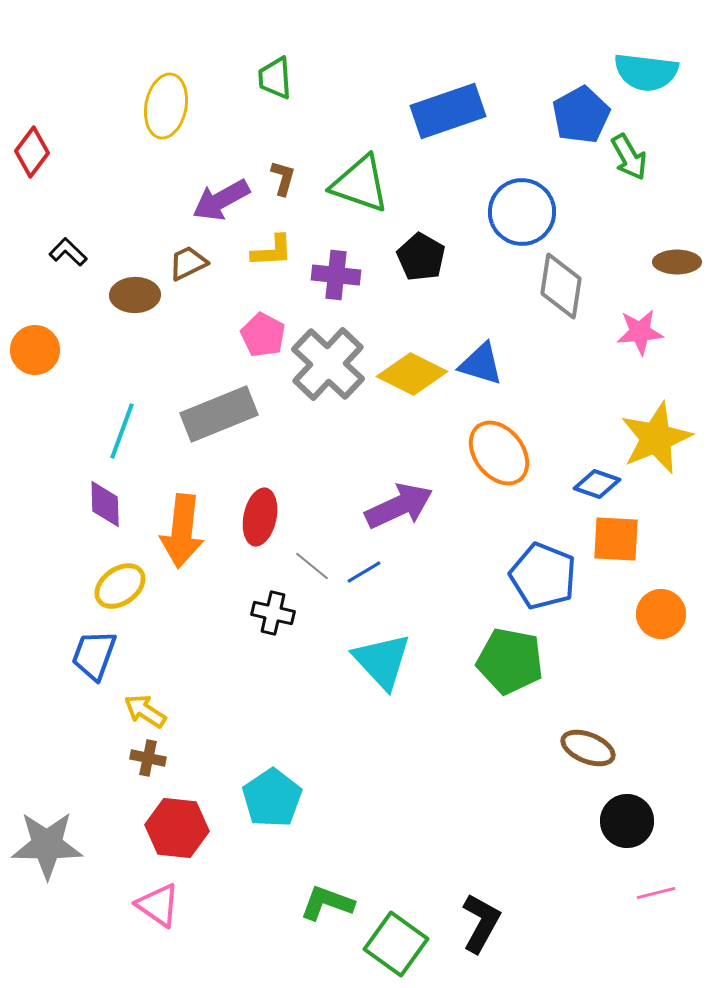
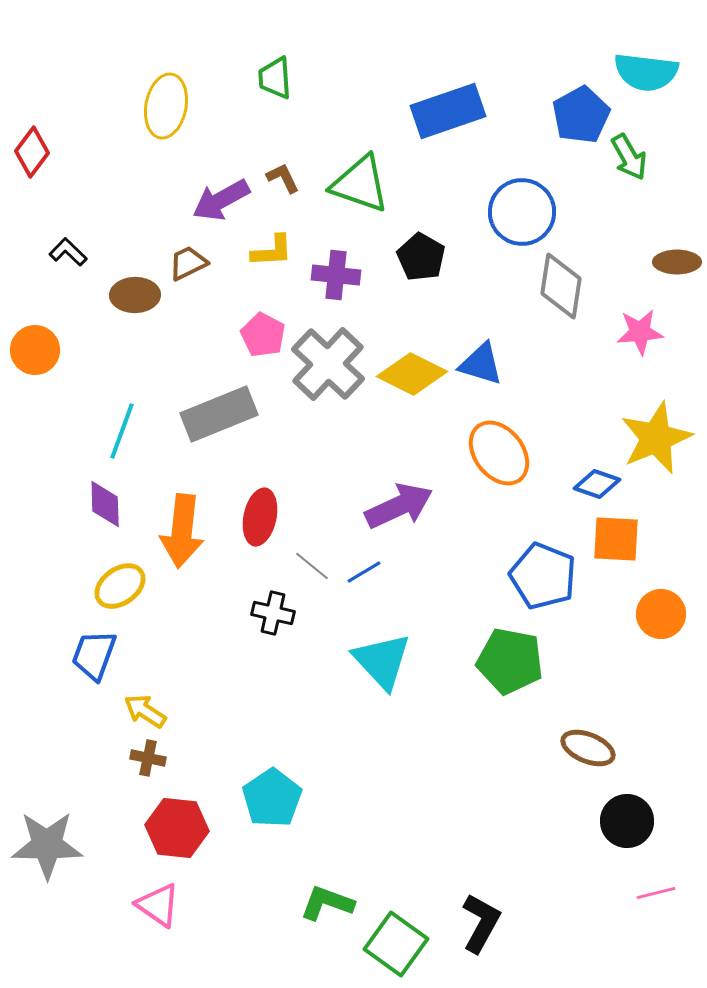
brown L-shape at (283, 178): rotated 42 degrees counterclockwise
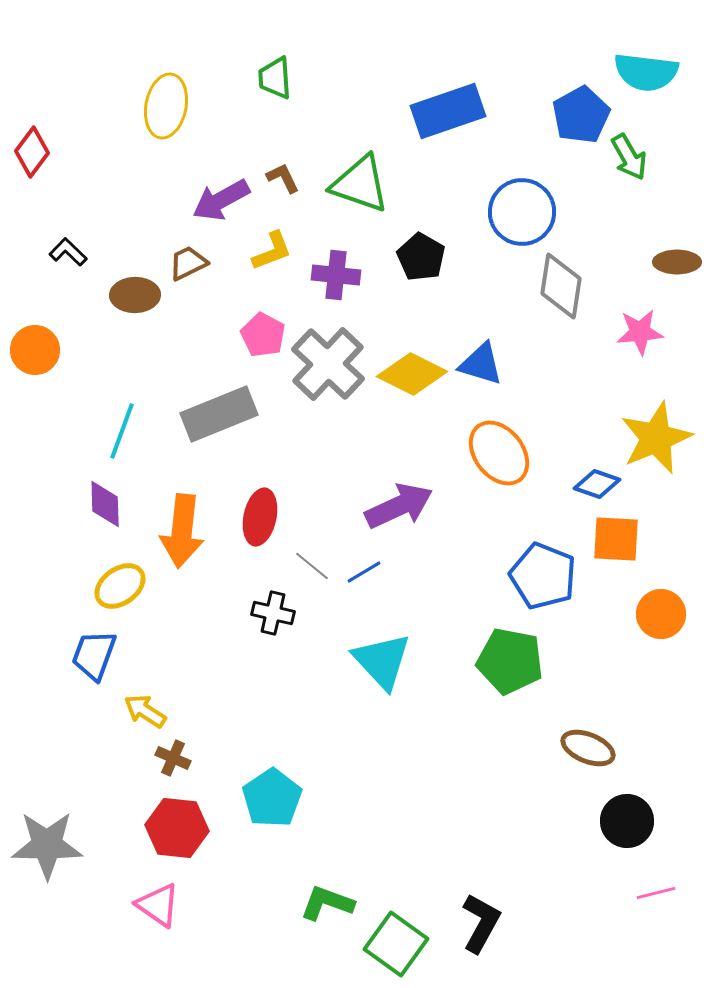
yellow L-shape at (272, 251): rotated 18 degrees counterclockwise
brown cross at (148, 758): moved 25 px right; rotated 12 degrees clockwise
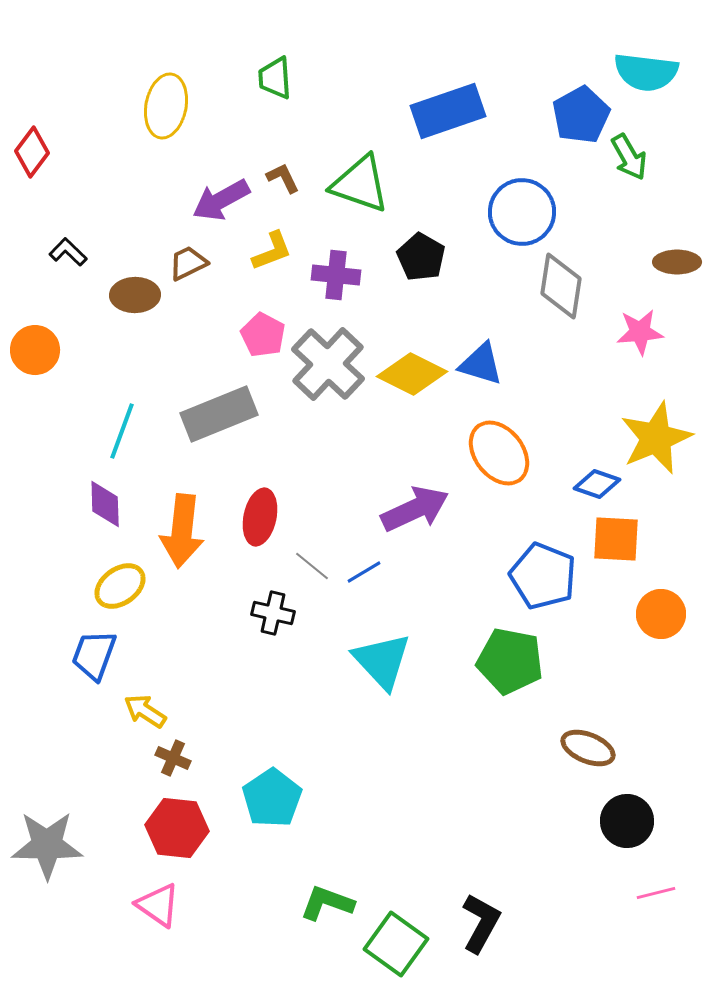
purple arrow at (399, 506): moved 16 px right, 3 px down
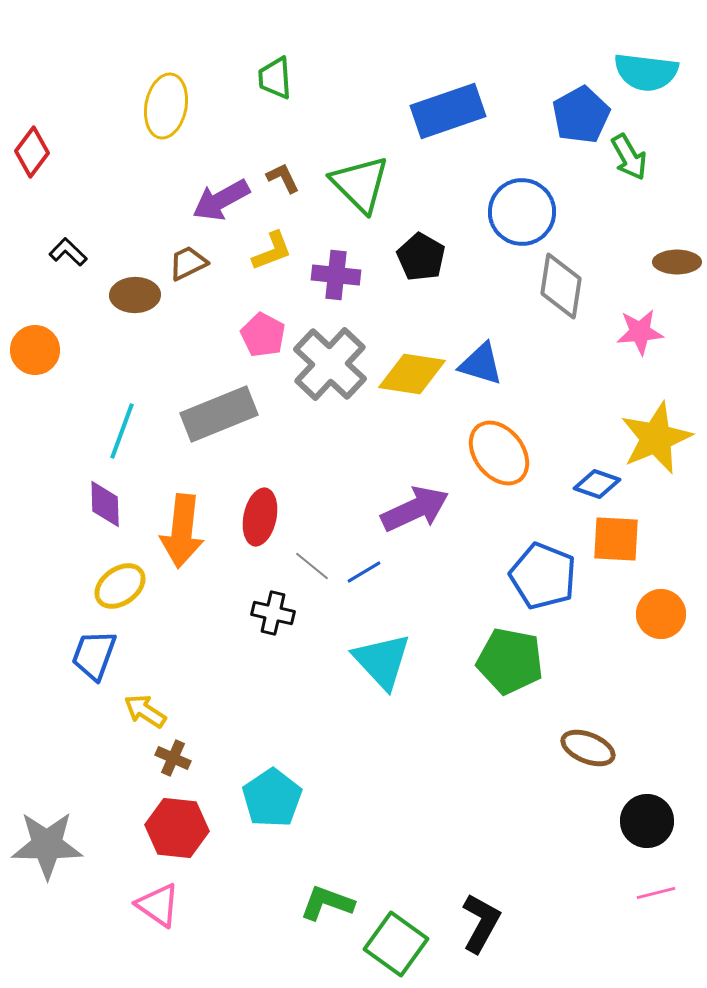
green triangle at (360, 184): rotated 26 degrees clockwise
gray cross at (328, 364): moved 2 px right
yellow diamond at (412, 374): rotated 18 degrees counterclockwise
black circle at (627, 821): moved 20 px right
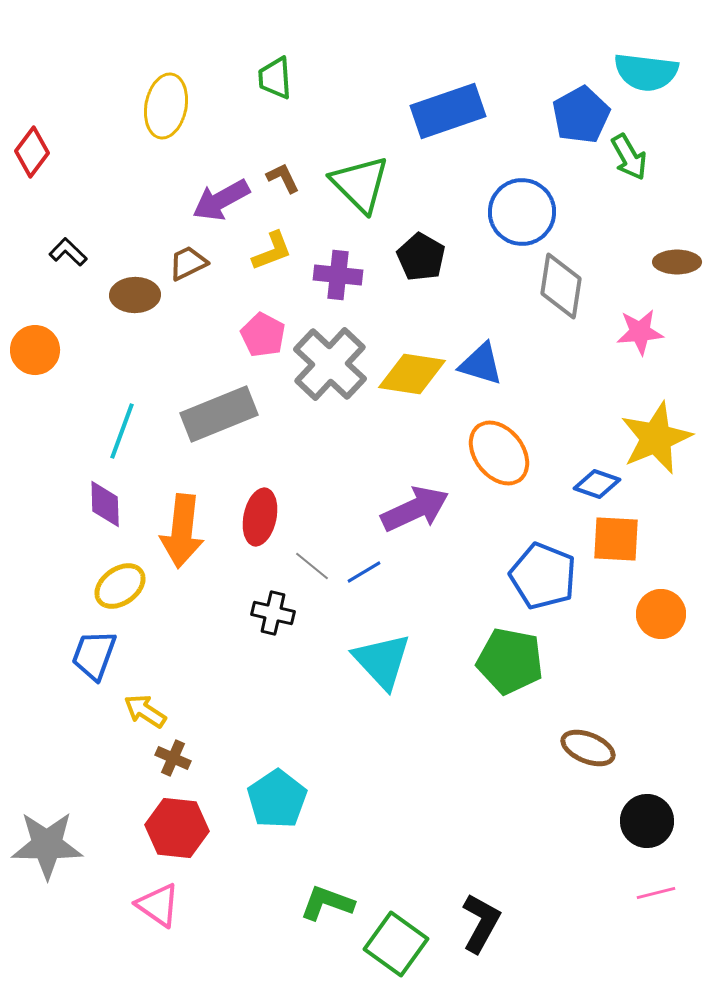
purple cross at (336, 275): moved 2 px right
cyan pentagon at (272, 798): moved 5 px right, 1 px down
